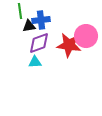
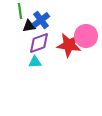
blue cross: rotated 30 degrees counterclockwise
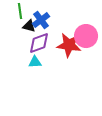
black triangle: rotated 24 degrees clockwise
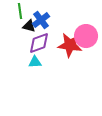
red star: moved 1 px right
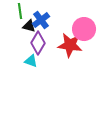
pink circle: moved 2 px left, 7 px up
purple diamond: moved 1 px left; rotated 40 degrees counterclockwise
cyan triangle: moved 4 px left, 1 px up; rotated 24 degrees clockwise
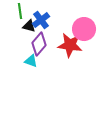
purple diamond: moved 1 px right, 1 px down; rotated 10 degrees clockwise
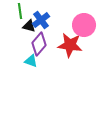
pink circle: moved 4 px up
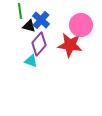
blue cross: rotated 12 degrees counterclockwise
pink circle: moved 3 px left
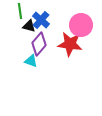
red star: moved 1 px up
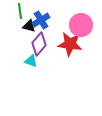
blue cross: rotated 18 degrees clockwise
